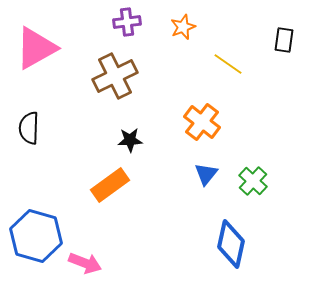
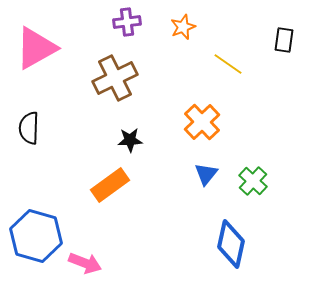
brown cross: moved 2 px down
orange cross: rotated 9 degrees clockwise
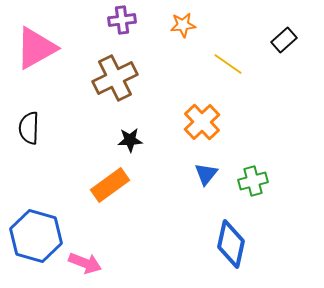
purple cross: moved 5 px left, 2 px up
orange star: moved 2 px up; rotated 15 degrees clockwise
black rectangle: rotated 40 degrees clockwise
green cross: rotated 32 degrees clockwise
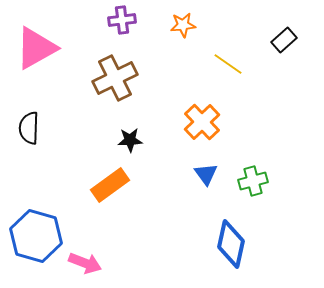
blue triangle: rotated 15 degrees counterclockwise
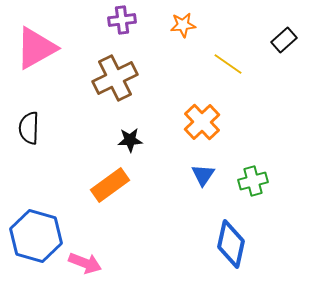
blue triangle: moved 3 px left, 1 px down; rotated 10 degrees clockwise
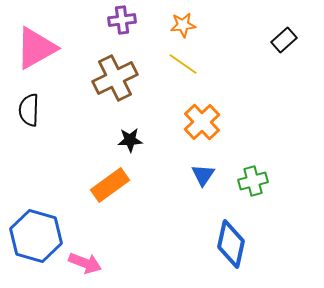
yellow line: moved 45 px left
black semicircle: moved 18 px up
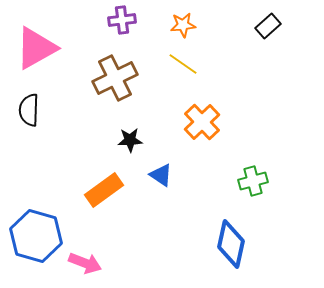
black rectangle: moved 16 px left, 14 px up
blue triangle: moved 42 px left; rotated 30 degrees counterclockwise
orange rectangle: moved 6 px left, 5 px down
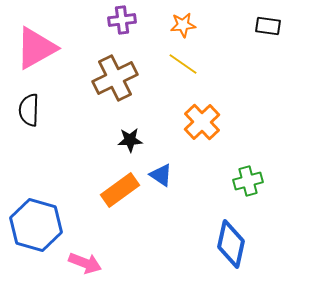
black rectangle: rotated 50 degrees clockwise
green cross: moved 5 px left
orange rectangle: moved 16 px right
blue hexagon: moved 11 px up
